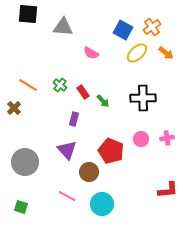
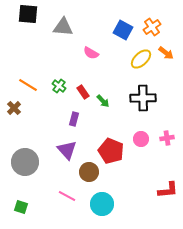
yellow ellipse: moved 4 px right, 6 px down
green cross: moved 1 px left, 1 px down
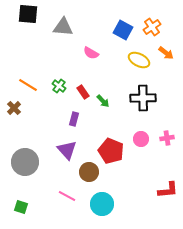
yellow ellipse: moved 2 px left, 1 px down; rotated 70 degrees clockwise
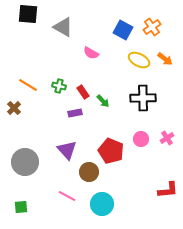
gray triangle: rotated 25 degrees clockwise
orange arrow: moved 1 px left, 6 px down
green cross: rotated 24 degrees counterclockwise
purple rectangle: moved 1 px right, 6 px up; rotated 64 degrees clockwise
pink cross: rotated 24 degrees counterclockwise
green square: rotated 24 degrees counterclockwise
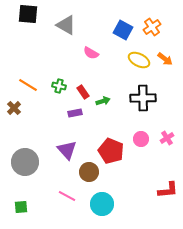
gray triangle: moved 3 px right, 2 px up
green arrow: rotated 64 degrees counterclockwise
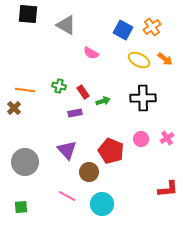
orange line: moved 3 px left, 5 px down; rotated 24 degrees counterclockwise
red L-shape: moved 1 px up
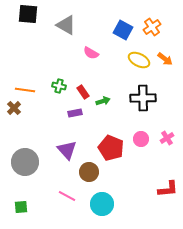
red pentagon: moved 3 px up
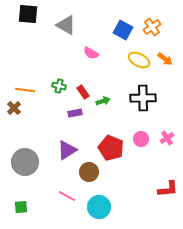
purple triangle: rotated 40 degrees clockwise
cyan circle: moved 3 px left, 3 px down
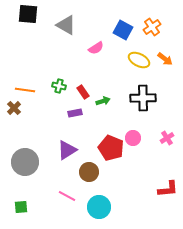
pink semicircle: moved 5 px right, 5 px up; rotated 63 degrees counterclockwise
pink circle: moved 8 px left, 1 px up
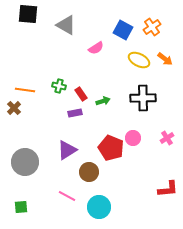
red rectangle: moved 2 px left, 2 px down
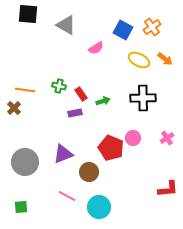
purple triangle: moved 4 px left, 4 px down; rotated 10 degrees clockwise
